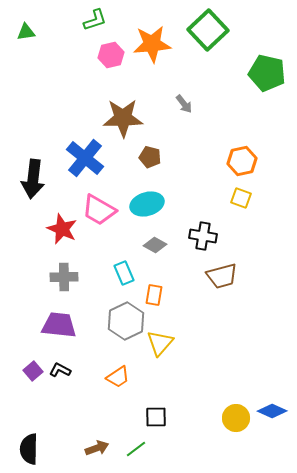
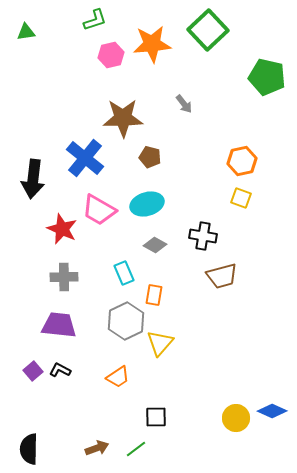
green pentagon: moved 4 px down
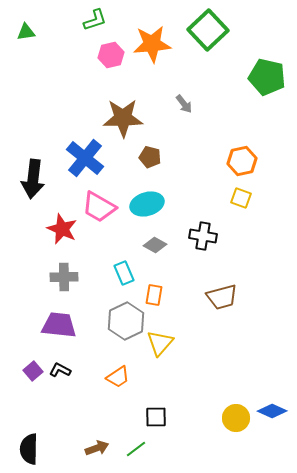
pink trapezoid: moved 3 px up
brown trapezoid: moved 21 px down
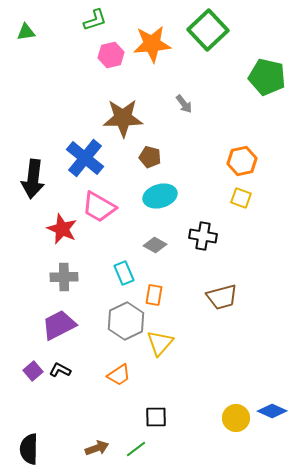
cyan ellipse: moved 13 px right, 8 px up
purple trapezoid: rotated 33 degrees counterclockwise
orange trapezoid: moved 1 px right, 2 px up
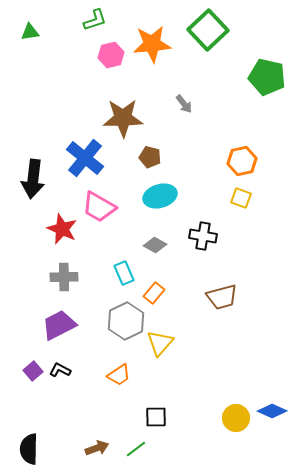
green triangle: moved 4 px right
orange rectangle: moved 2 px up; rotated 30 degrees clockwise
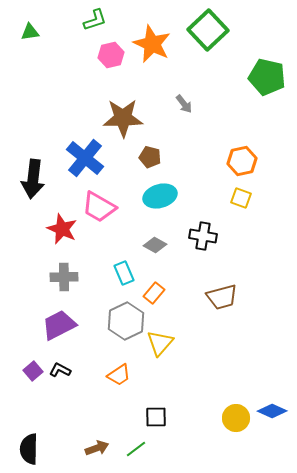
orange star: rotated 30 degrees clockwise
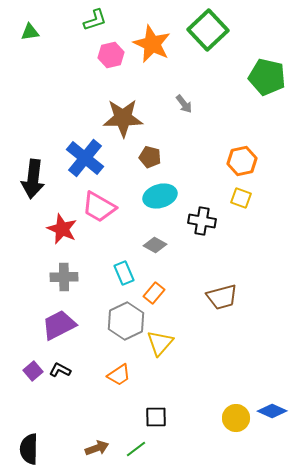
black cross: moved 1 px left, 15 px up
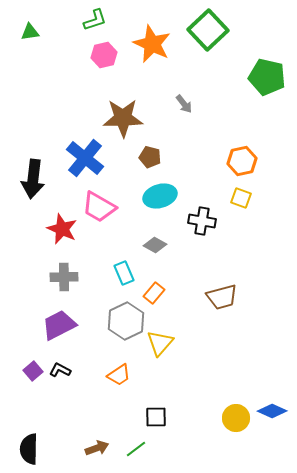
pink hexagon: moved 7 px left
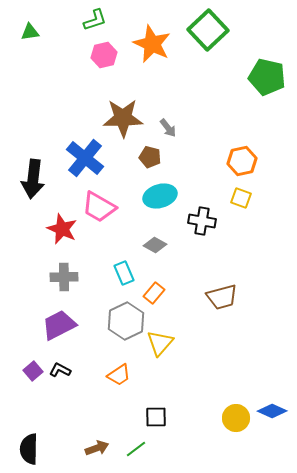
gray arrow: moved 16 px left, 24 px down
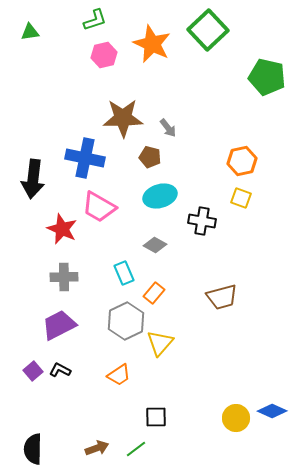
blue cross: rotated 27 degrees counterclockwise
black semicircle: moved 4 px right
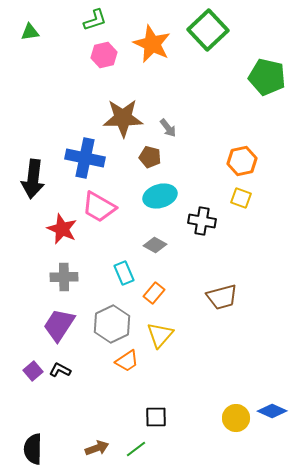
gray hexagon: moved 14 px left, 3 px down
purple trapezoid: rotated 30 degrees counterclockwise
yellow triangle: moved 8 px up
orange trapezoid: moved 8 px right, 14 px up
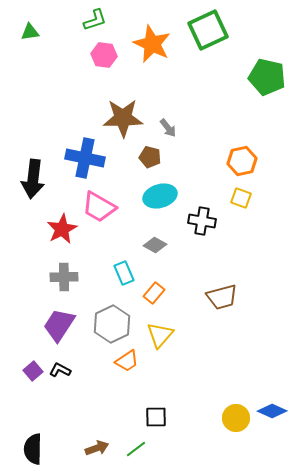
green square: rotated 18 degrees clockwise
pink hexagon: rotated 20 degrees clockwise
red star: rotated 20 degrees clockwise
